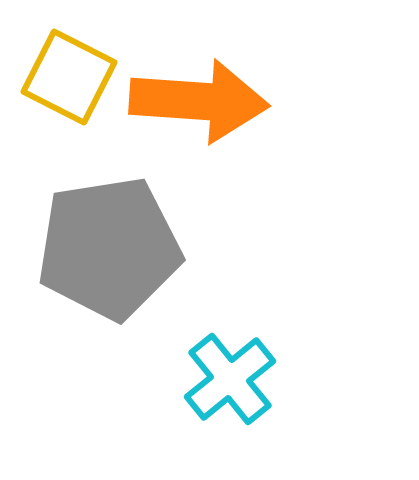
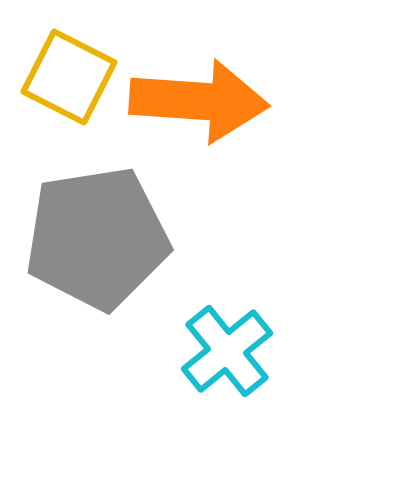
gray pentagon: moved 12 px left, 10 px up
cyan cross: moved 3 px left, 28 px up
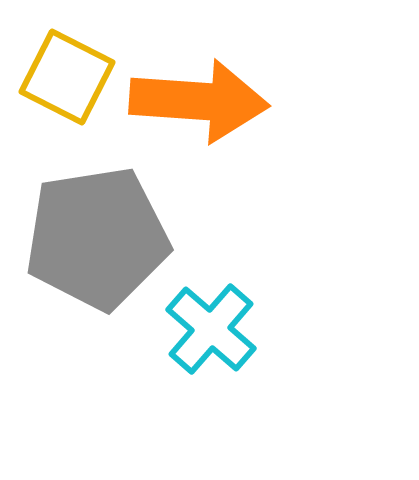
yellow square: moved 2 px left
cyan cross: moved 16 px left, 22 px up; rotated 10 degrees counterclockwise
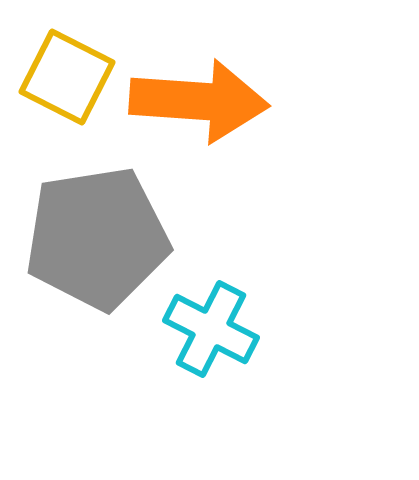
cyan cross: rotated 14 degrees counterclockwise
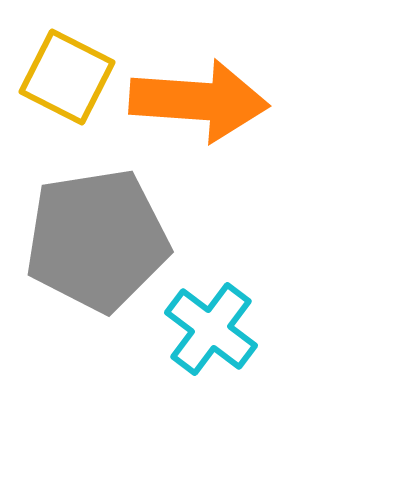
gray pentagon: moved 2 px down
cyan cross: rotated 10 degrees clockwise
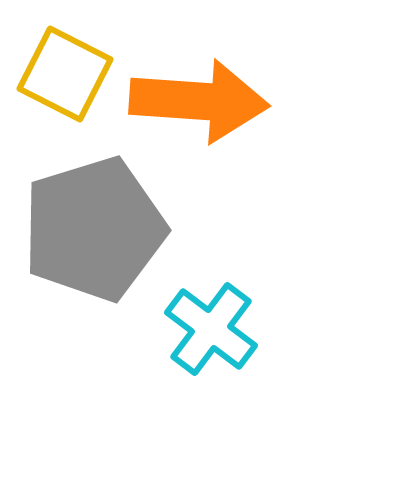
yellow square: moved 2 px left, 3 px up
gray pentagon: moved 3 px left, 11 px up; rotated 8 degrees counterclockwise
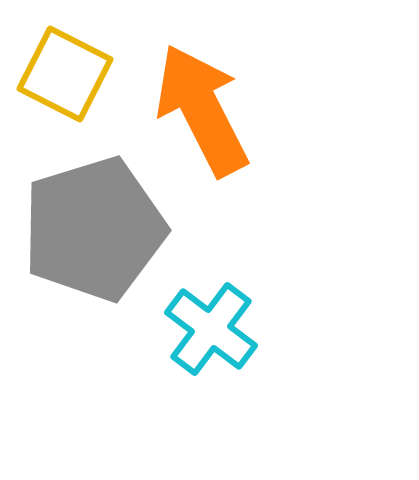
orange arrow: moved 3 px right, 9 px down; rotated 121 degrees counterclockwise
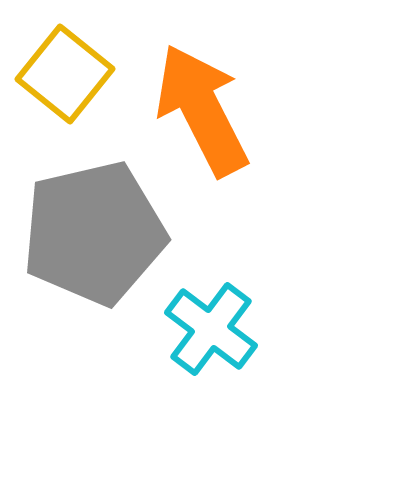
yellow square: rotated 12 degrees clockwise
gray pentagon: moved 4 px down; rotated 4 degrees clockwise
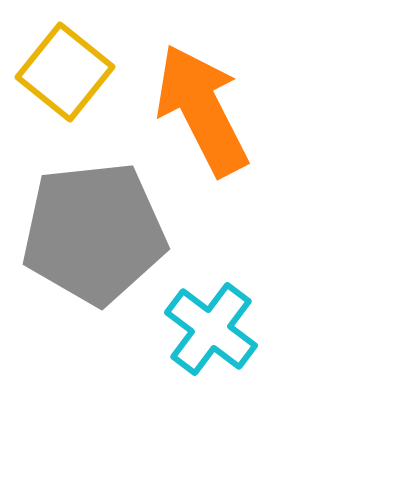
yellow square: moved 2 px up
gray pentagon: rotated 7 degrees clockwise
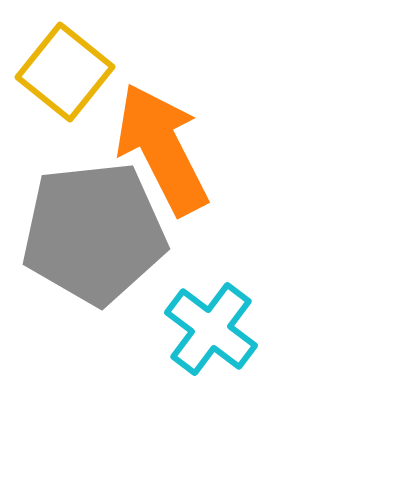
orange arrow: moved 40 px left, 39 px down
